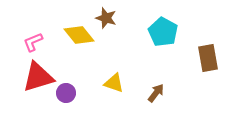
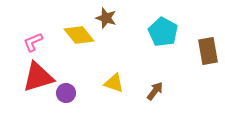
brown rectangle: moved 7 px up
brown arrow: moved 1 px left, 2 px up
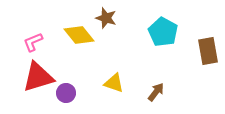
brown arrow: moved 1 px right, 1 px down
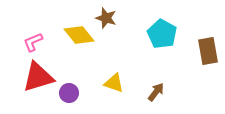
cyan pentagon: moved 1 px left, 2 px down
purple circle: moved 3 px right
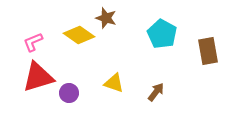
yellow diamond: rotated 16 degrees counterclockwise
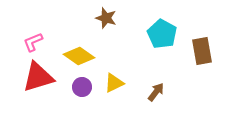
yellow diamond: moved 21 px down
brown rectangle: moved 6 px left
yellow triangle: rotated 45 degrees counterclockwise
purple circle: moved 13 px right, 6 px up
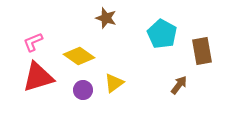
yellow triangle: rotated 10 degrees counterclockwise
purple circle: moved 1 px right, 3 px down
brown arrow: moved 23 px right, 7 px up
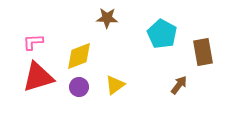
brown star: moved 1 px right; rotated 15 degrees counterclockwise
pink L-shape: rotated 20 degrees clockwise
brown rectangle: moved 1 px right, 1 px down
yellow diamond: rotated 56 degrees counterclockwise
yellow triangle: moved 1 px right, 2 px down
purple circle: moved 4 px left, 3 px up
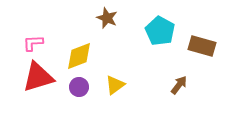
brown star: rotated 20 degrees clockwise
cyan pentagon: moved 2 px left, 3 px up
pink L-shape: moved 1 px down
brown rectangle: moved 1 px left, 6 px up; rotated 64 degrees counterclockwise
